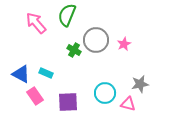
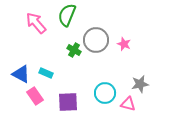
pink star: rotated 24 degrees counterclockwise
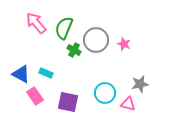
green semicircle: moved 3 px left, 13 px down
purple square: rotated 15 degrees clockwise
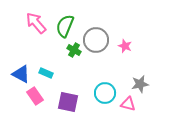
green semicircle: moved 1 px right, 2 px up
pink star: moved 1 px right, 2 px down
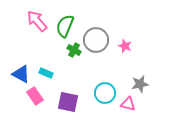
pink arrow: moved 1 px right, 2 px up
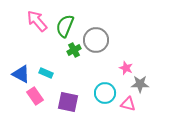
pink star: moved 1 px right, 22 px down
green cross: rotated 32 degrees clockwise
gray star: rotated 12 degrees clockwise
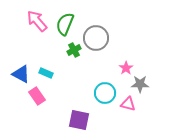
green semicircle: moved 2 px up
gray circle: moved 2 px up
pink star: rotated 16 degrees clockwise
pink rectangle: moved 2 px right
purple square: moved 11 px right, 18 px down
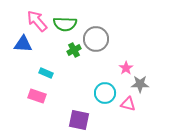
green semicircle: rotated 110 degrees counterclockwise
gray circle: moved 1 px down
blue triangle: moved 2 px right, 30 px up; rotated 24 degrees counterclockwise
pink rectangle: rotated 36 degrees counterclockwise
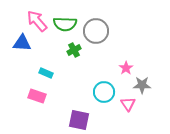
gray circle: moved 8 px up
blue triangle: moved 1 px left, 1 px up
gray star: moved 2 px right, 1 px down
cyan circle: moved 1 px left, 1 px up
pink triangle: rotated 42 degrees clockwise
